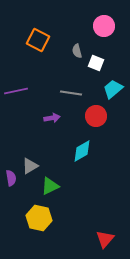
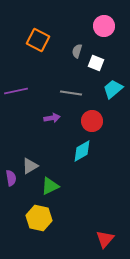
gray semicircle: rotated 32 degrees clockwise
red circle: moved 4 px left, 5 px down
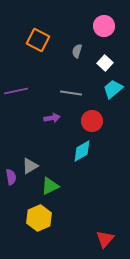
white square: moved 9 px right; rotated 21 degrees clockwise
purple semicircle: moved 1 px up
yellow hexagon: rotated 25 degrees clockwise
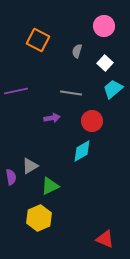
red triangle: rotated 48 degrees counterclockwise
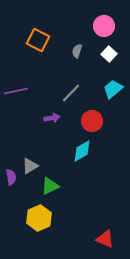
white square: moved 4 px right, 9 px up
gray line: rotated 55 degrees counterclockwise
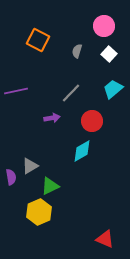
yellow hexagon: moved 6 px up
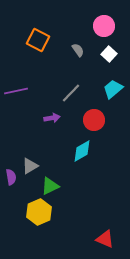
gray semicircle: moved 1 px right, 1 px up; rotated 128 degrees clockwise
red circle: moved 2 px right, 1 px up
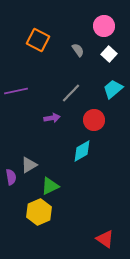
gray triangle: moved 1 px left, 1 px up
red triangle: rotated 12 degrees clockwise
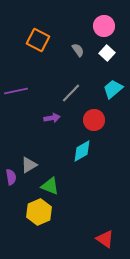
white square: moved 2 px left, 1 px up
green triangle: rotated 48 degrees clockwise
